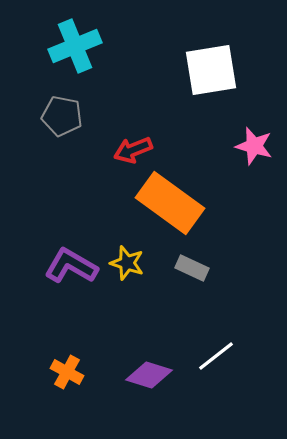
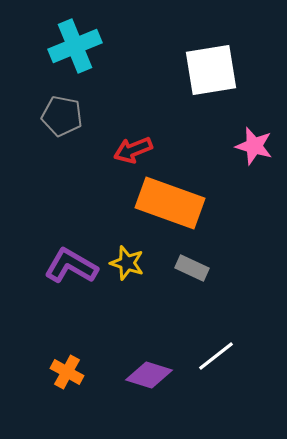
orange rectangle: rotated 16 degrees counterclockwise
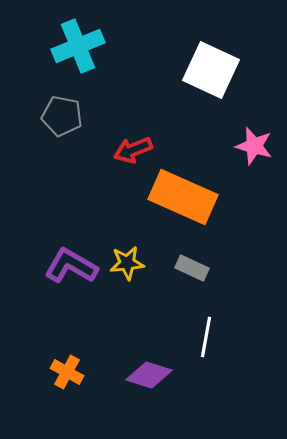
cyan cross: moved 3 px right
white square: rotated 34 degrees clockwise
orange rectangle: moved 13 px right, 6 px up; rotated 4 degrees clockwise
yellow star: rotated 24 degrees counterclockwise
white line: moved 10 px left, 19 px up; rotated 42 degrees counterclockwise
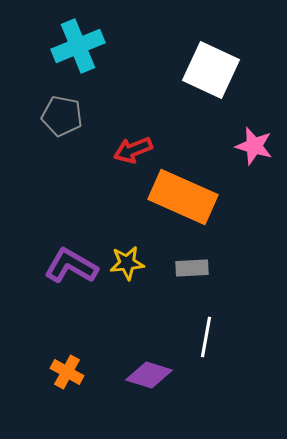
gray rectangle: rotated 28 degrees counterclockwise
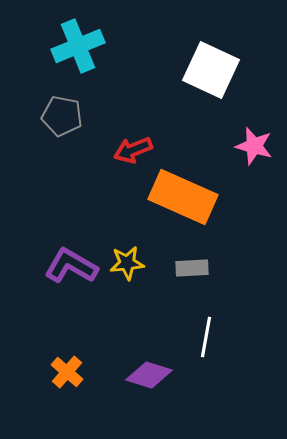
orange cross: rotated 12 degrees clockwise
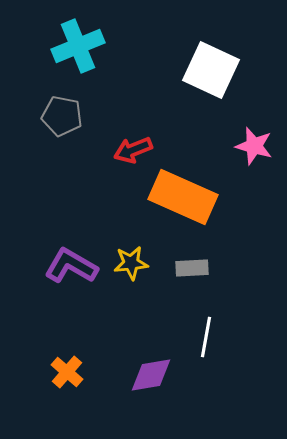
yellow star: moved 4 px right
purple diamond: moved 2 px right; rotated 27 degrees counterclockwise
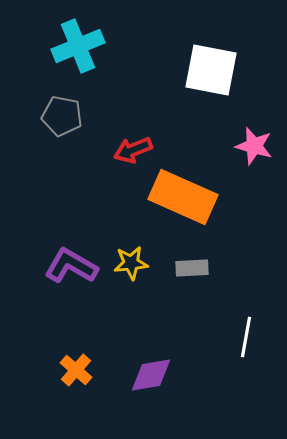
white square: rotated 14 degrees counterclockwise
white line: moved 40 px right
orange cross: moved 9 px right, 2 px up
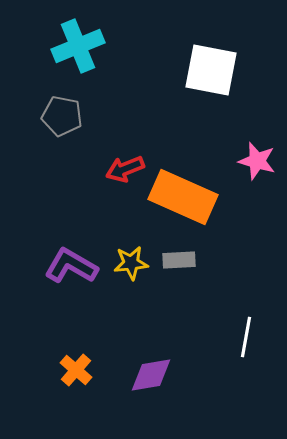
pink star: moved 3 px right, 15 px down
red arrow: moved 8 px left, 19 px down
gray rectangle: moved 13 px left, 8 px up
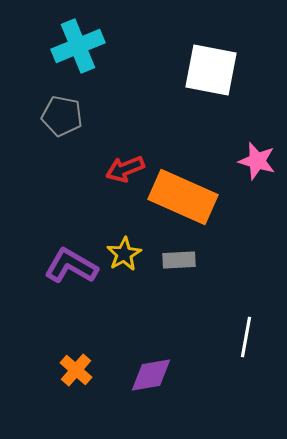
yellow star: moved 7 px left, 9 px up; rotated 24 degrees counterclockwise
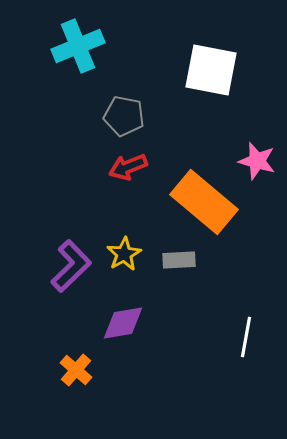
gray pentagon: moved 62 px right
red arrow: moved 3 px right, 2 px up
orange rectangle: moved 21 px right, 5 px down; rotated 16 degrees clockwise
purple L-shape: rotated 106 degrees clockwise
purple diamond: moved 28 px left, 52 px up
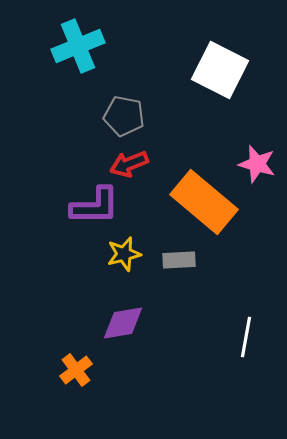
white square: moved 9 px right; rotated 16 degrees clockwise
pink star: moved 3 px down
red arrow: moved 1 px right, 3 px up
yellow star: rotated 16 degrees clockwise
purple L-shape: moved 24 px right, 60 px up; rotated 44 degrees clockwise
orange cross: rotated 12 degrees clockwise
